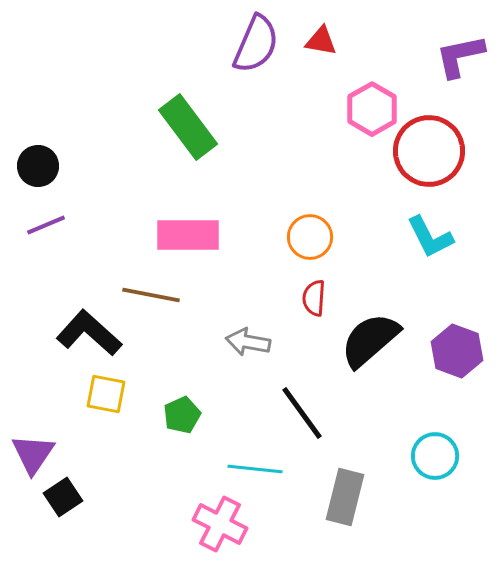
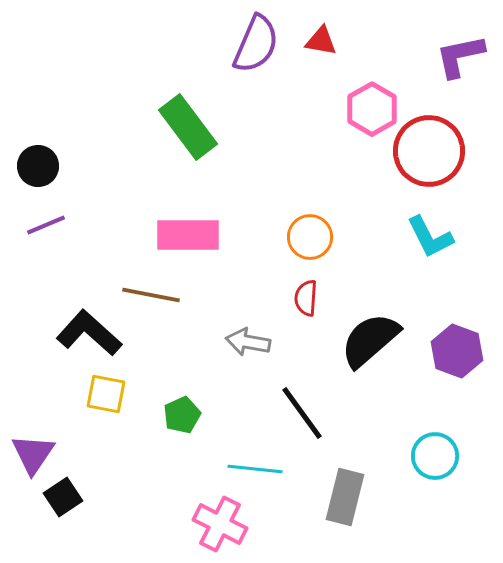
red semicircle: moved 8 px left
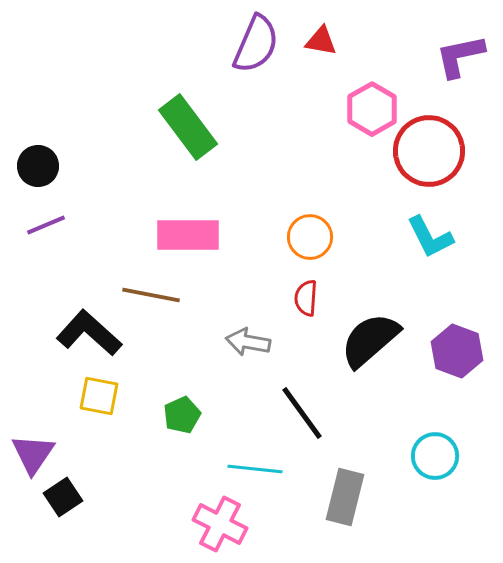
yellow square: moved 7 px left, 2 px down
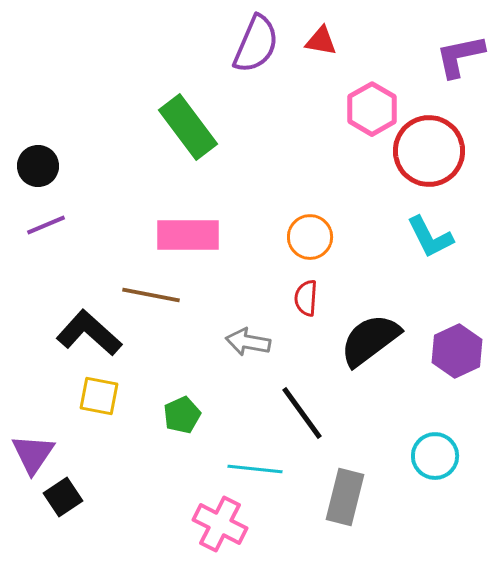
black semicircle: rotated 4 degrees clockwise
purple hexagon: rotated 15 degrees clockwise
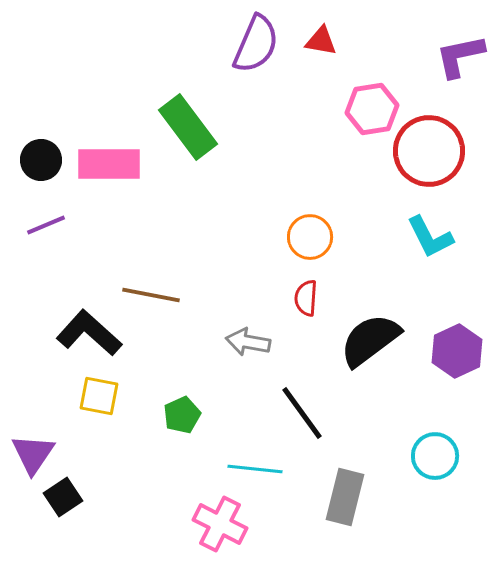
pink hexagon: rotated 21 degrees clockwise
black circle: moved 3 px right, 6 px up
pink rectangle: moved 79 px left, 71 px up
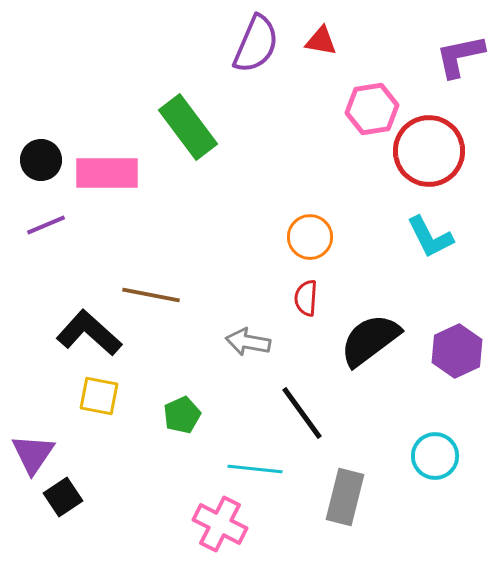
pink rectangle: moved 2 px left, 9 px down
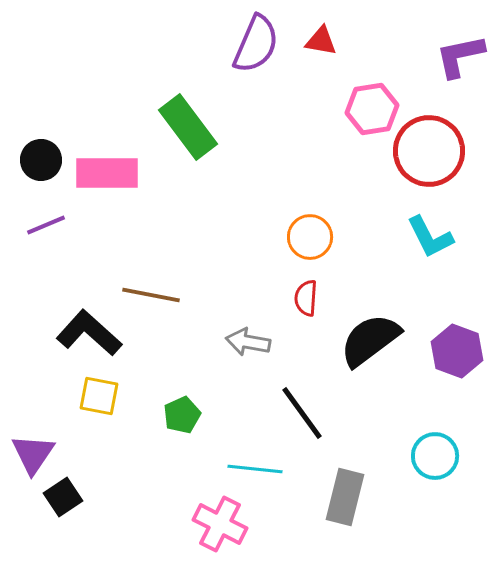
purple hexagon: rotated 15 degrees counterclockwise
